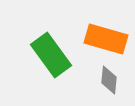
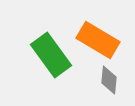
orange rectangle: moved 8 px left, 1 px down; rotated 15 degrees clockwise
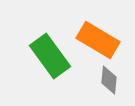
green rectangle: moved 1 px left, 1 px down
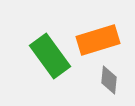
orange rectangle: rotated 48 degrees counterclockwise
